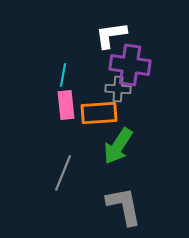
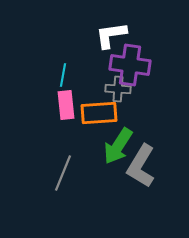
gray L-shape: moved 17 px right, 40 px up; rotated 138 degrees counterclockwise
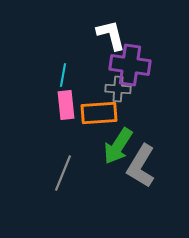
white L-shape: rotated 84 degrees clockwise
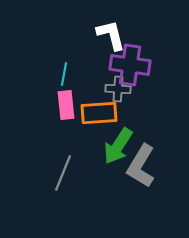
cyan line: moved 1 px right, 1 px up
